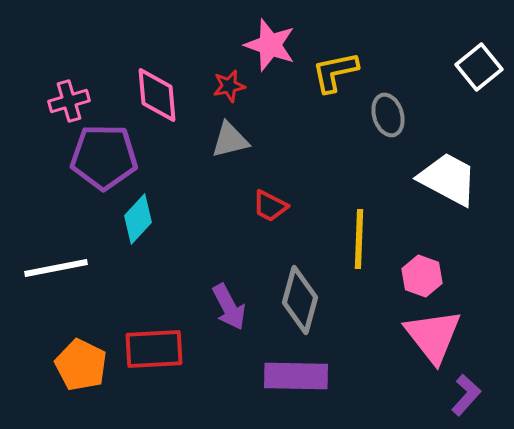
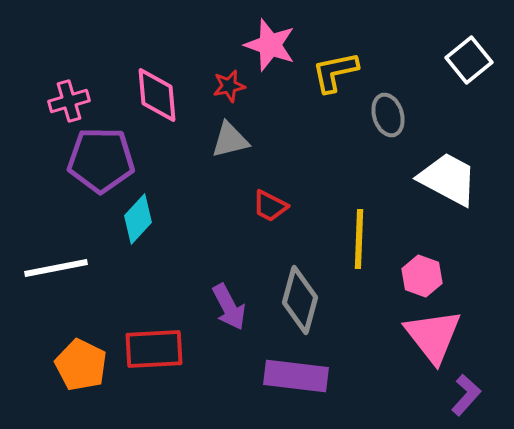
white square: moved 10 px left, 7 px up
purple pentagon: moved 3 px left, 3 px down
purple rectangle: rotated 6 degrees clockwise
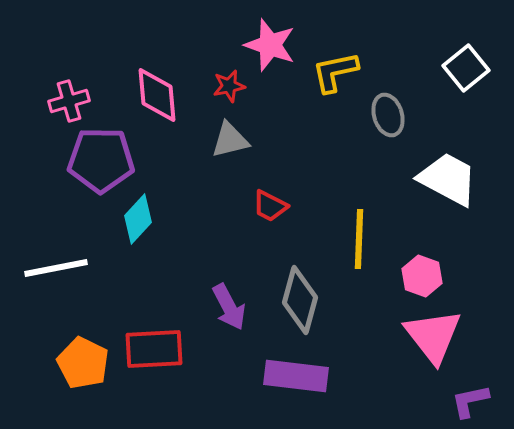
white square: moved 3 px left, 8 px down
orange pentagon: moved 2 px right, 2 px up
purple L-shape: moved 4 px right, 6 px down; rotated 144 degrees counterclockwise
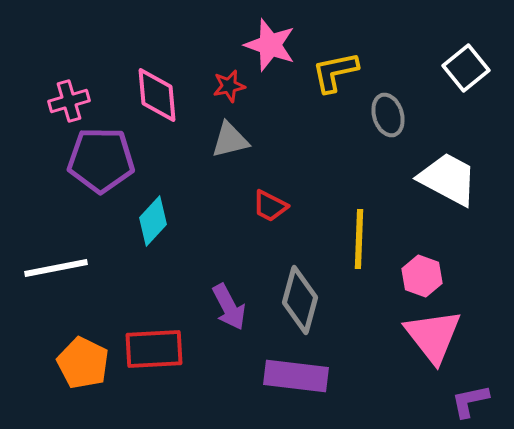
cyan diamond: moved 15 px right, 2 px down
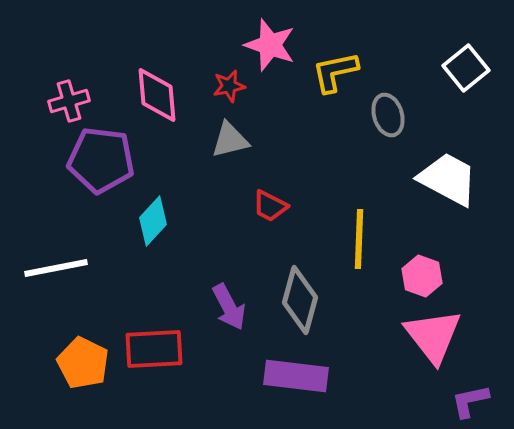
purple pentagon: rotated 6 degrees clockwise
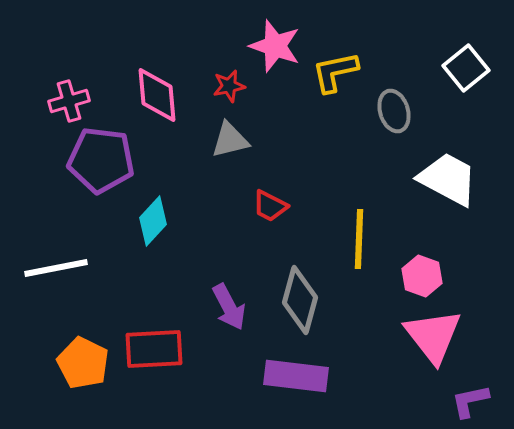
pink star: moved 5 px right, 1 px down
gray ellipse: moved 6 px right, 4 px up
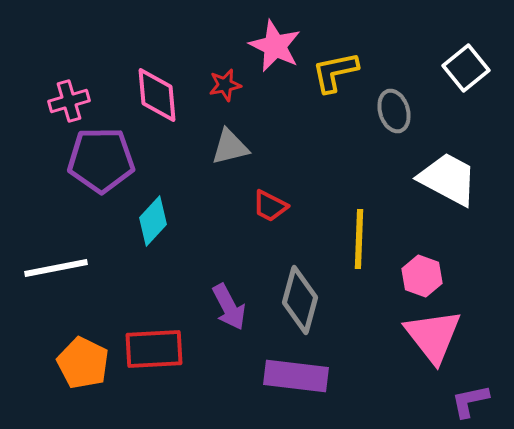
pink star: rotated 6 degrees clockwise
red star: moved 4 px left, 1 px up
gray triangle: moved 7 px down
purple pentagon: rotated 8 degrees counterclockwise
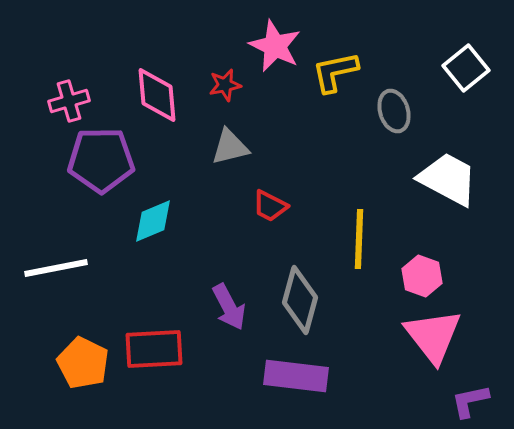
cyan diamond: rotated 24 degrees clockwise
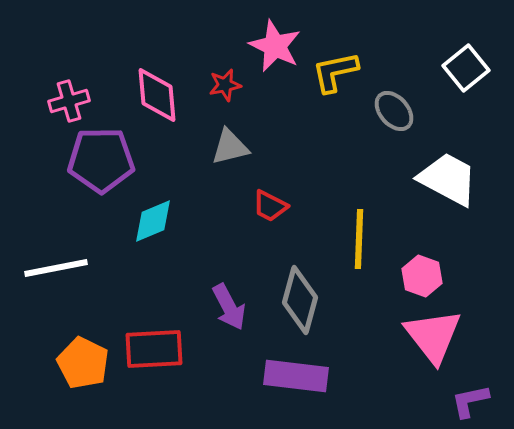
gray ellipse: rotated 24 degrees counterclockwise
